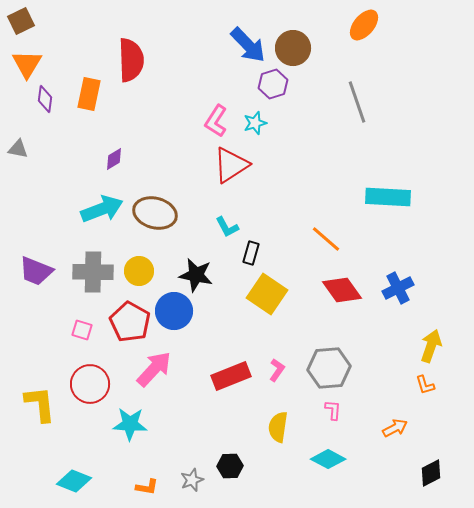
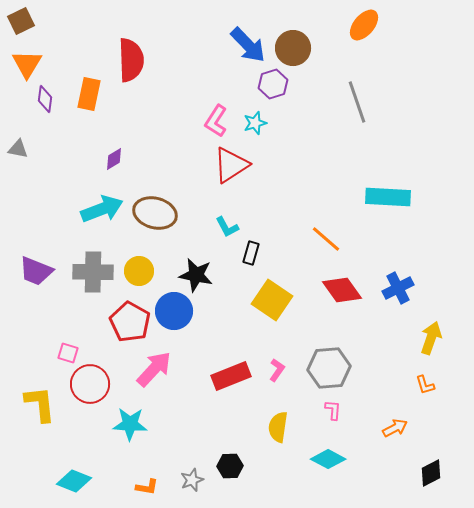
yellow square at (267, 294): moved 5 px right, 6 px down
pink square at (82, 330): moved 14 px left, 23 px down
yellow arrow at (431, 346): moved 8 px up
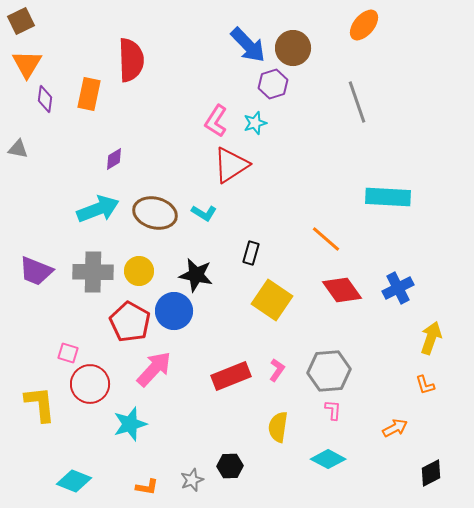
cyan arrow at (102, 209): moved 4 px left
cyan L-shape at (227, 227): moved 23 px left, 14 px up; rotated 30 degrees counterclockwise
gray hexagon at (329, 368): moved 3 px down
cyan star at (130, 424): rotated 20 degrees counterclockwise
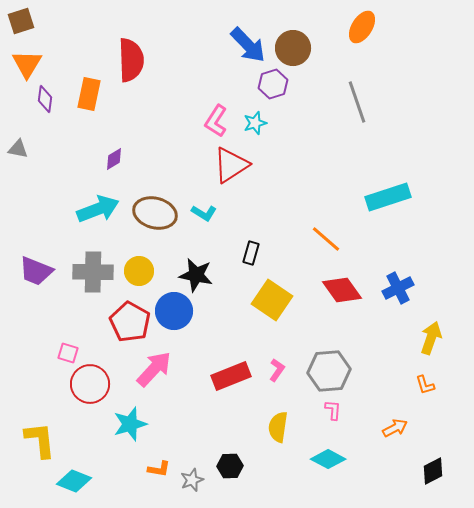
brown square at (21, 21): rotated 8 degrees clockwise
orange ellipse at (364, 25): moved 2 px left, 2 px down; rotated 8 degrees counterclockwise
cyan rectangle at (388, 197): rotated 21 degrees counterclockwise
yellow L-shape at (40, 404): moved 36 px down
black diamond at (431, 473): moved 2 px right, 2 px up
orange L-shape at (147, 487): moved 12 px right, 18 px up
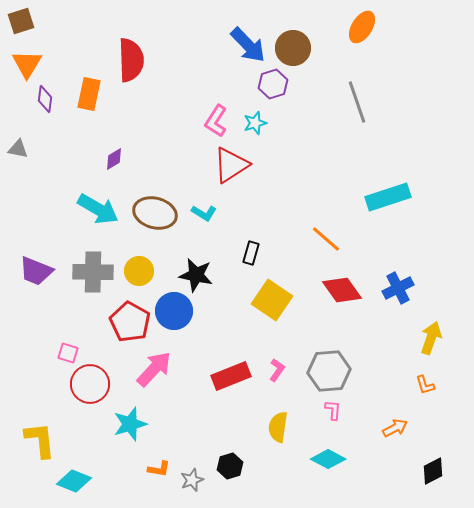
cyan arrow at (98, 209): rotated 51 degrees clockwise
black hexagon at (230, 466): rotated 15 degrees counterclockwise
